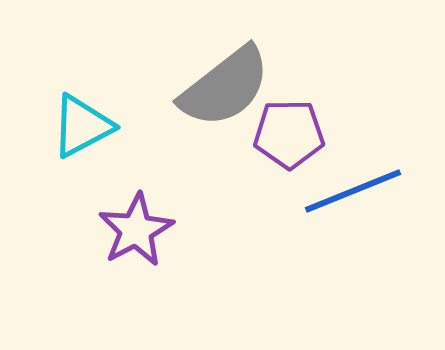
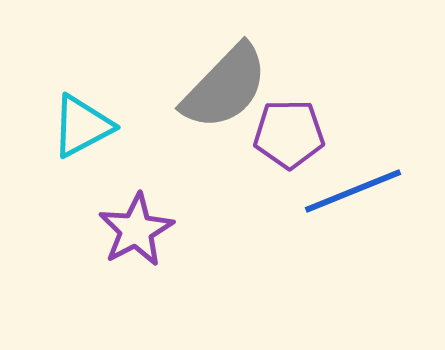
gray semicircle: rotated 8 degrees counterclockwise
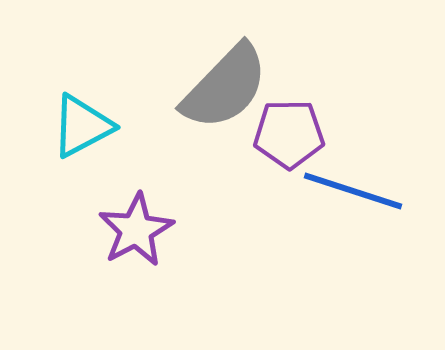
blue line: rotated 40 degrees clockwise
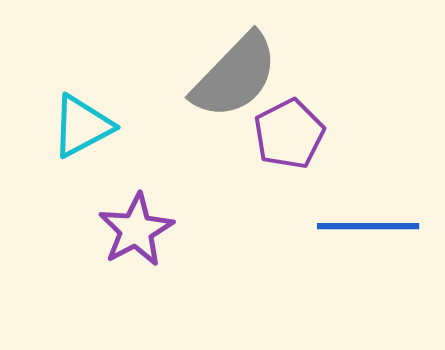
gray semicircle: moved 10 px right, 11 px up
purple pentagon: rotated 26 degrees counterclockwise
blue line: moved 15 px right, 35 px down; rotated 18 degrees counterclockwise
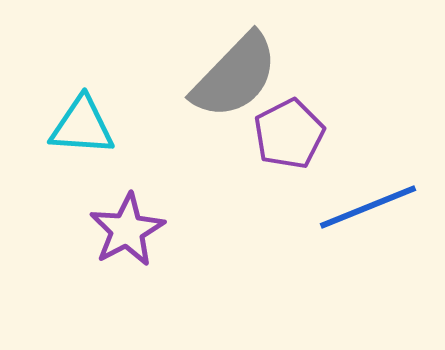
cyan triangle: rotated 32 degrees clockwise
blue line: moved 19 px up; rotated 22 degrees counterclockwise
purple star: moved 9 px left
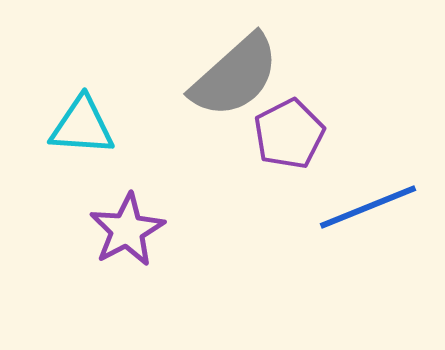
gray semicircle: rotated 4 degrees clockwise
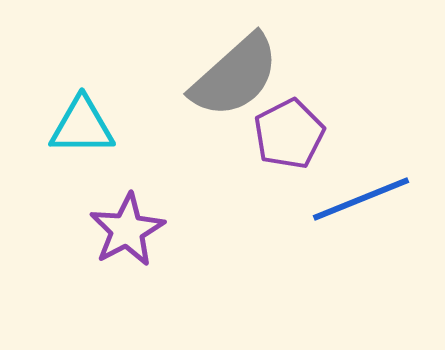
cyan triangle: rotated 4 degrees counterclockwise
blue line: moved 7 px left, 8 px up
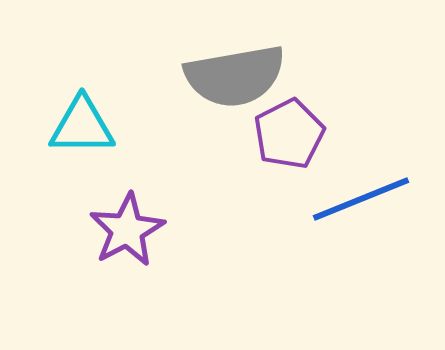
gray semicircle: rotated 32 degrees clockwise
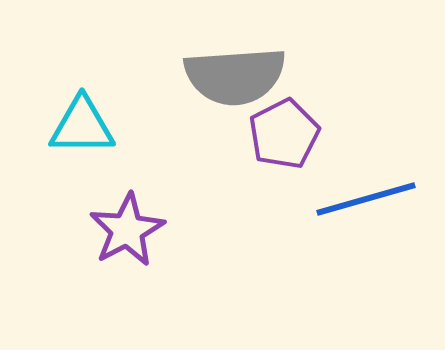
gray semicircle: rotated 6 degrees clockwise
purple pentagon: moved 5 px left
blue line: moved 5 px right; rotated 6 degrees clockwise
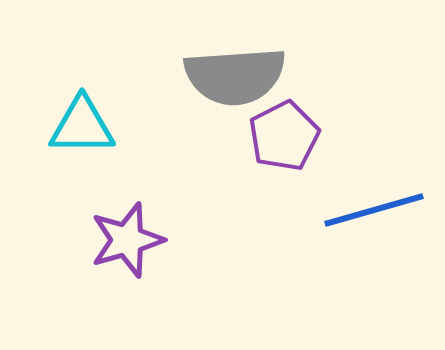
purple pentagon: moved 2 px down
blue line: moved 8 px right, 11 px down
purple star: moved 10 px down; rotated 12 degrees clockwise
